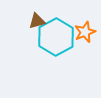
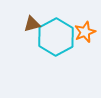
brown triangle: moved 5 px left, 3 px down
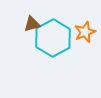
cyan hexagon: moved 3 px left, 1 px down
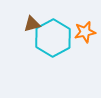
orange star: rotated 10 degrees clockwise
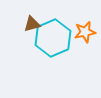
cyan hexagon: rotated 6 degrees clockwise
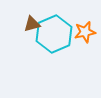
cyan hexagon: moved 1 px right, 4 px up
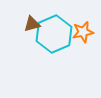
orange star: moved 2 px left
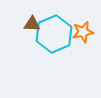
brown triangle: rotated 18 degrees clockwise
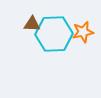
cyan hexagon: rotated 21 degrees clockwise
